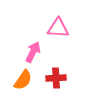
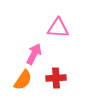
pink arrow: moved 1 px right, 2 px down
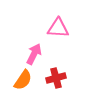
red cross: rotated 12 degrees counterclockwise
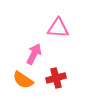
orange semicircle: rotated 90 degrees clockwise
